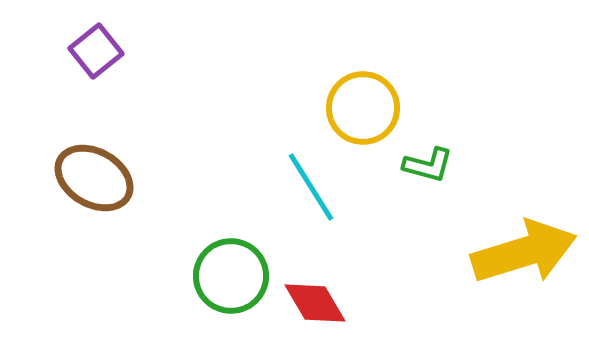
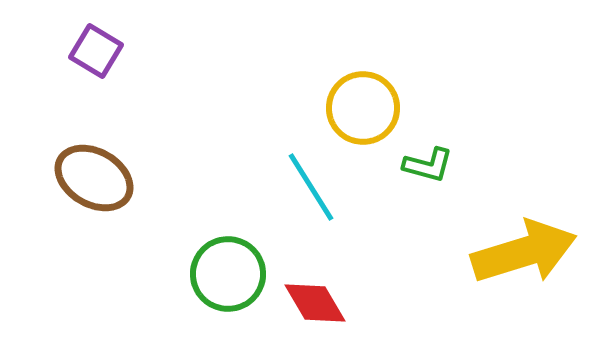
purple square: rotated 20 degrees counterclockwise
green circle: moved 3 px left, 2 px up
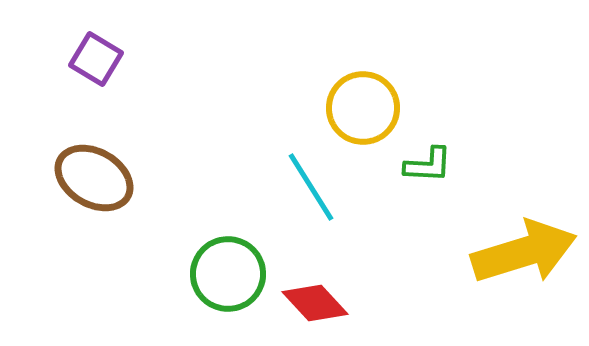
purple square: moved 8 px down
green L-shape: rotated 12 degrees counterclockwise
red diamond: rotated 12 degrees counterclockwise
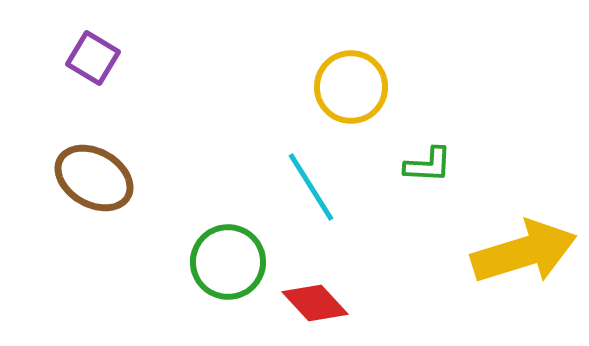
purple square: moved 3 px left, 1 px up
yellow circle: moved 12 px left, 21 px up
green circle: moved 12 px up
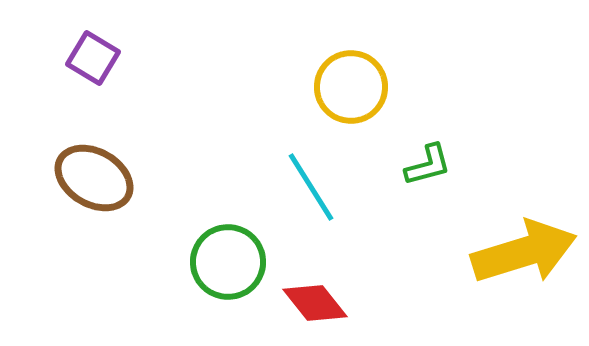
green L-shape: rotated 18 degrees counterclockwise
red diamond: rotated 4 degrees clockwise
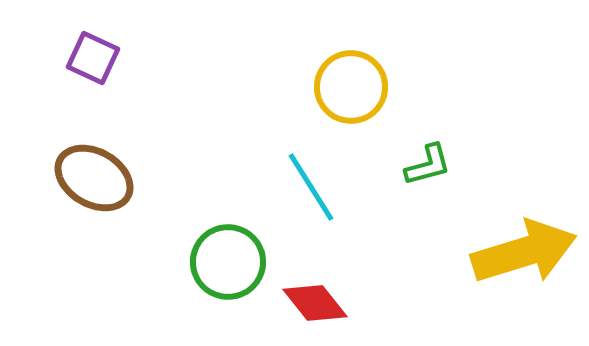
purple square: rotated 6 degrees counterclockwise
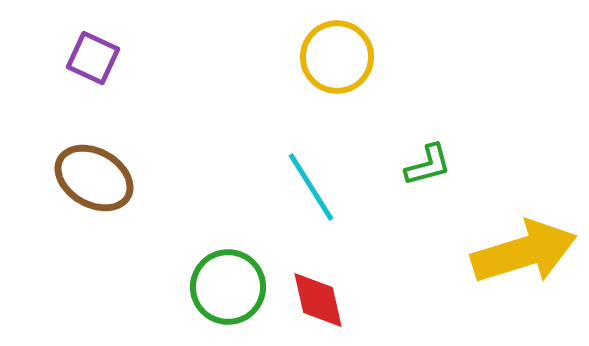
yellow circle: moved 14 px left, 30 px up
green circle: moved 25 px down
red diamond: moved 3 px right, 3 px up; rotated 26 degrees clockwise
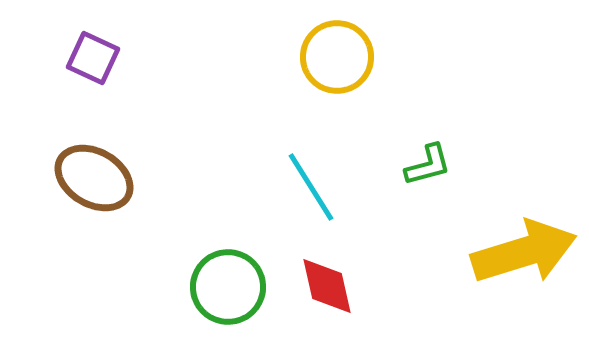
red diamond: moved 9 px right, 14 px up
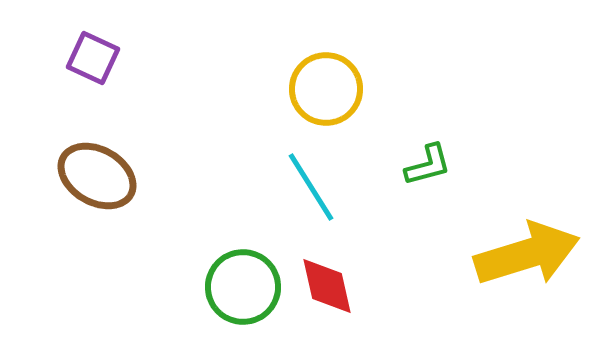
yellow circle: moved 11 px left, 32 px down
brown ellipse: moved 3 px right, 2 px up
yellow arrow: moved 3 px right, 2 px down
green circle: moved 15 px right
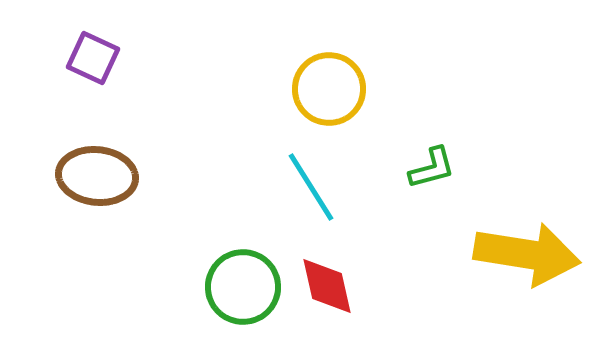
yellow circle: moved 3 px right
green L-shape: moved 4 px right, 3 px down
brown ellipse: rotated 24 degrees counterclockwise
yellow arrow: rotated 26 degrees clockwise
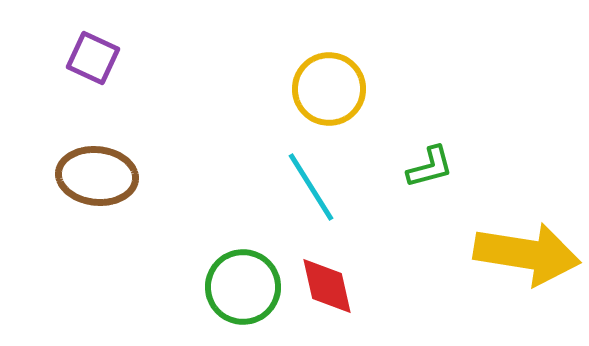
green L-shape: moved 2 px left, 1 px up
